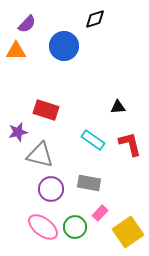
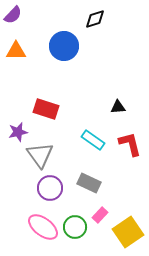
purple semicircle: moved 14 px left, 9 px up
red rectangle: moved 1 px up
gray triangle: rotated 40 degrees clockwise
gray rectangle: rotated 15 degrees clockwise
purple circle: moved 1 px left, 1 px up
pink rectangle: moved 2 px down
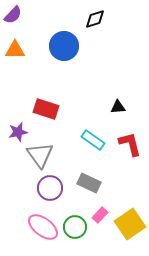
orange triangle: moved 1 px left, 1 px up
yellow square: moved 2 px right, 8 px up
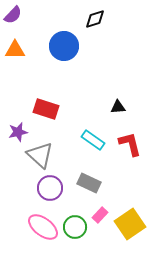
gray triangle: rotated 12 degrees counterclockwise
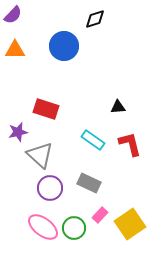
green circle: moved 1 px left, 1 px down
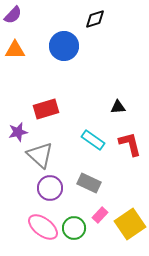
red rectangle: rotated 35 degrees counterclockwise
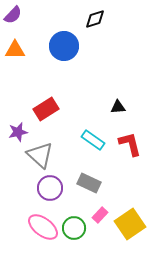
red rectangle: rotated 15 degrees counterclockwise
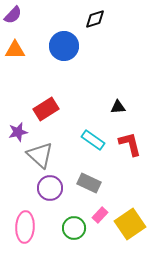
pink ellipse: moved 18 px left; rotated 56 degrees clockwise
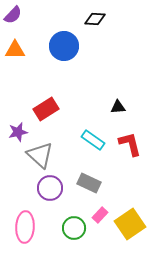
black diamond: rotated 20 degrees clockwise
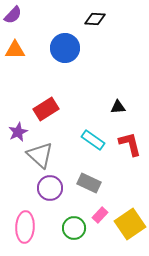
blue circle: moved 1 px right, 2 px down
purple star: rotated 12 degrees counterclockwise
